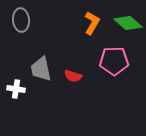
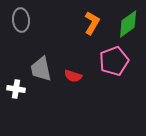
green diamond: moved 1 px down; rotated 76 degrees counterclockwise
pink pentagon: rotated 20 degrees counterclockwise
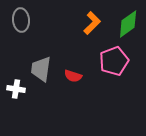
orange L-shape: rotated 15 degrees clockwise
gray trapezoid: rotated 20 degrees clockwise
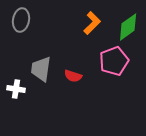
gray ellipse: rotated 15 degrees clockwise
green diamond: moved 3 px down
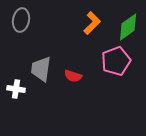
pink pentagon: moved 2 px right
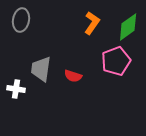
orange L-shape: rotated 10 degrees counterclockwise
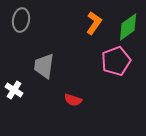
orange L-shape: moved 2 px right
gray trapezoid: moved 3 px right, 3 px up
red semicircle: moved 24 px down
white cross: moved 2 px left, 1 px down; rotated 24 degrees clockwise
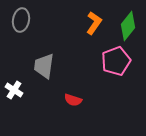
green diamond: moved 1 px up; rotated 16 degrees counterclockwise
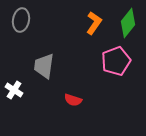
green diamond: moved 3 px up
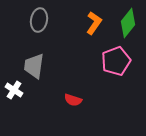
gray ellipse: moved 18 px right
gray trapezoid: moved 10 px left
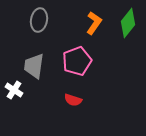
pink pentagon: moved 39 px left
